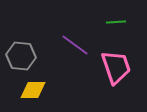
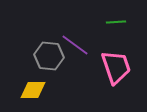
gray hexagon: moved 28 px right
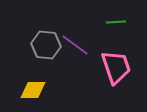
gray hexagon: moved 3 px left, 11 px up
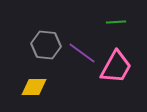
purple line: moved 7 px right, 8 px down
pink trapezoid: rotated 48 degrees clockwise
yellow diamond: moved 1 px right, 3 px up
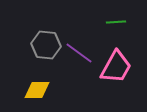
purple line: moved 3 px left
yellow diamond: moved 3 px right, 3 px down
